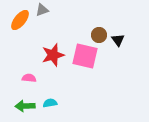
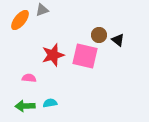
black triangle: rotated 16 degrees counterclockwise
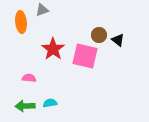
orange ellipse: moved 1 px right, 2 px down; rotated 45 degrees counterclockwise
red star: moved 6 px up; rotated 20 degrees counterclockwise
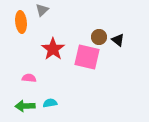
gray triangle: rotated 24 degrees counterclockwise
brown circle: moved 2 px down
pink square: moved 2 px right, 1 px down
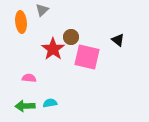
brown circle: moved 28 px left
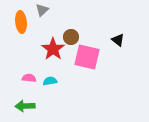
cyan semicircle: moved 22 px up
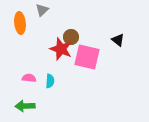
orange ellipse: moved 1 px left, 1 px down
red star: moved 8 px right; rotated 15 degrees counterclockwise
cyan semicircle: rotated 104 degrees clockwise
